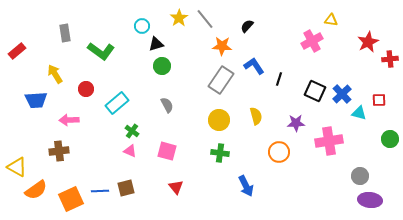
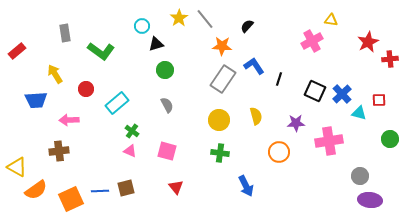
green circle at (162, 66): moved 3 px right, 4 px down
gray rectangle at (221, 80): moved 2 px right, 1 px up
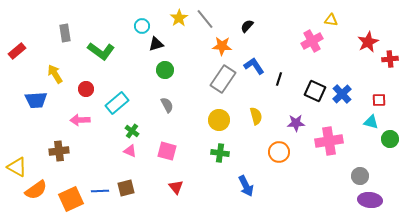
cyan triangle at (359, 113): moved 12 px right, 9 px down
pink arrow at (69, 120): moved 11 px right
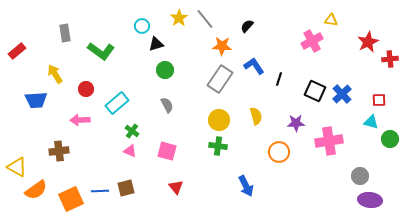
gray rectangle at (223, 79): moved 3 px left
green cross at (220, 153): moved 2 px left, 7 px up
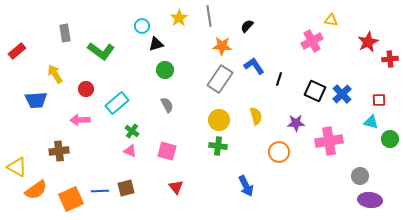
gray line at (205, 19): moved 4 px right, 3 px up; rotated 30 degrees clockwise
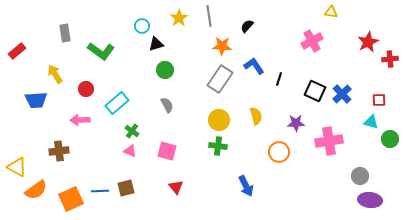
yellow triangle at (331, 20): moved 8 px up
